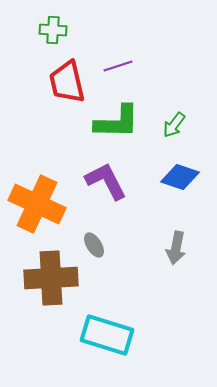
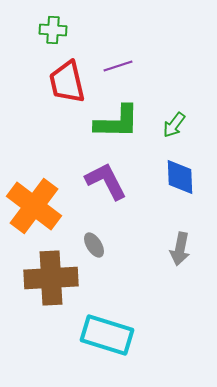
blue diamond: rotated 69 degrees clockwise
orange cross: moved 3 px left, 2 px down; rotated 12 degrees clockwise
gray arrow: moved 4 px right, 1 px down
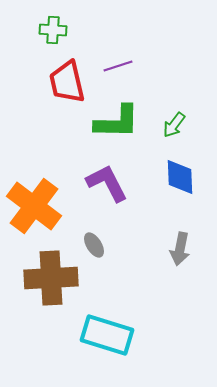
purple L-shape: moved 1 px right, 2 px down
